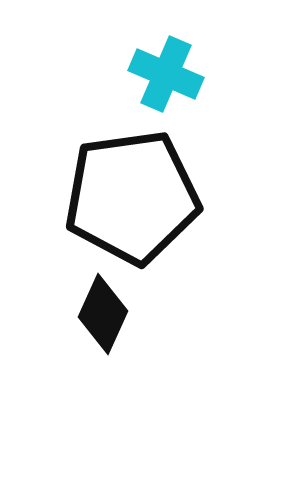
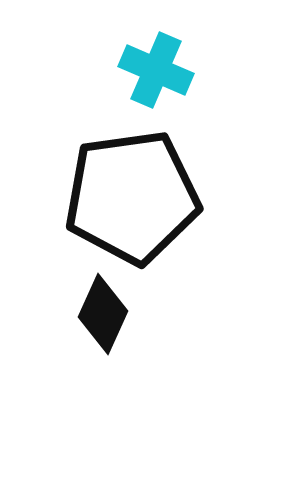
cyan cross: moved 10 px left, 4 px up
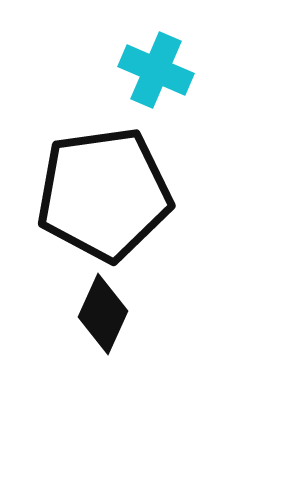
black pentagon: moved 28 px left, 3 px up
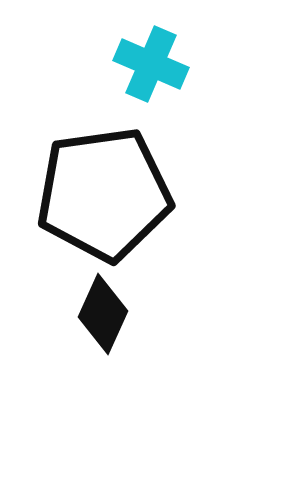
cyan cross: moved 5 px left, 6 px up
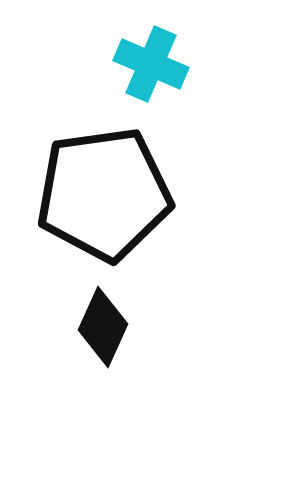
black diamond: moved 13 px down
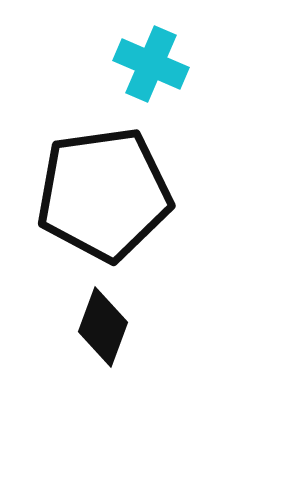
black diamond: rotated 4 degrees counterclockwise
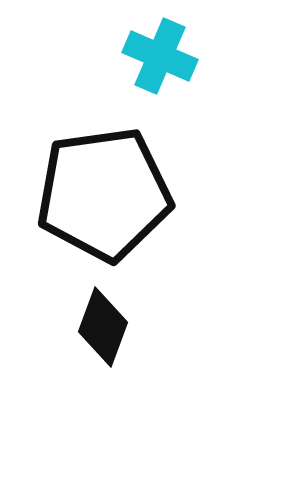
cyan cross: moved 9 px right, 8 px up
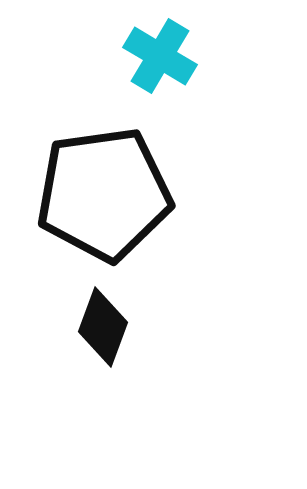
cyan cross: rotated 8 degrees clockwise
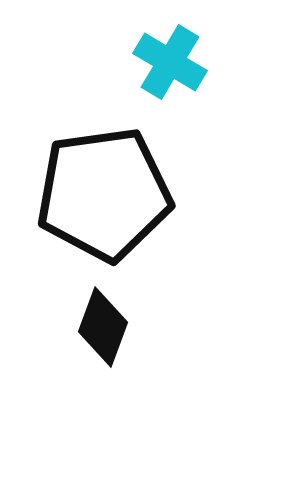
cyan cross: moved 10 px right, 6 px down
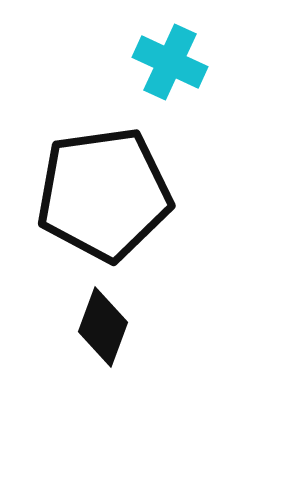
cyan cross: rotated 6 degrees counterclockwise
